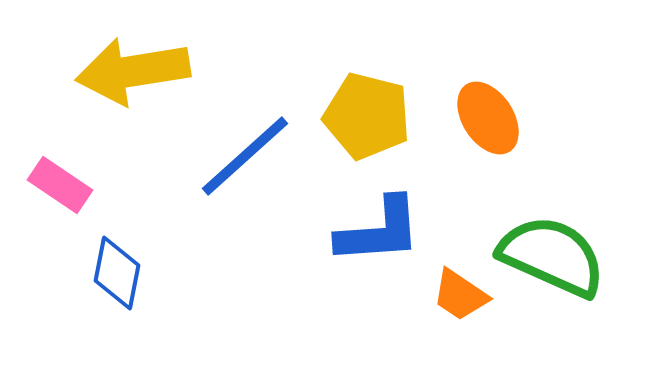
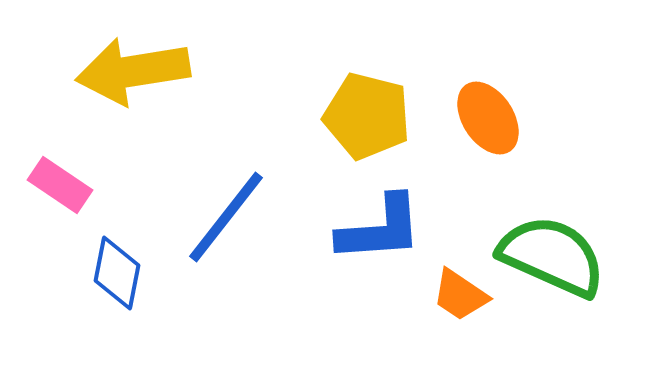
blue line: moved 19 px left, 61 px down; rotated 10 degrees counterclockwise
blue L-shape: moved 1 px right, 2 px up
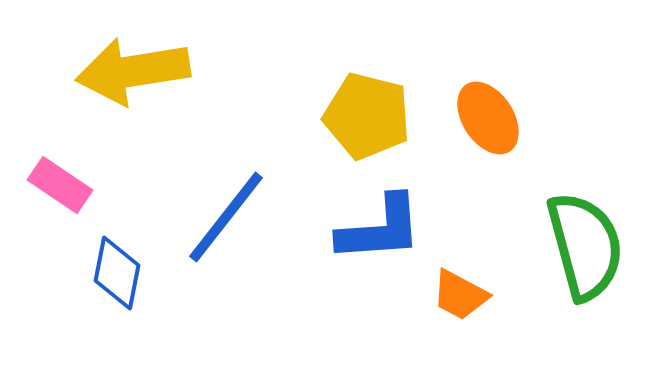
green semicircle: moved 33 px right, 10 px up; rotated 51 degrees clockwise
orange trapezoid: rotated 6 degrees counterclockwise
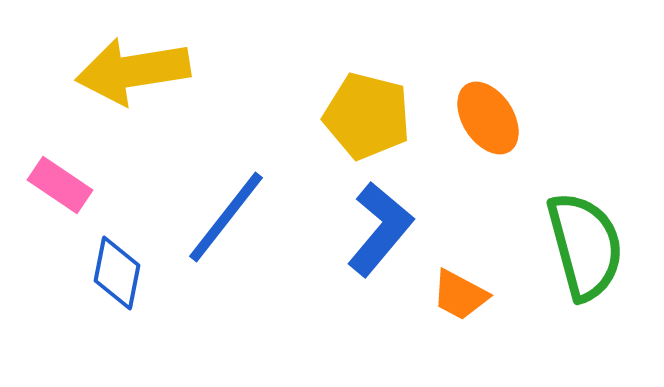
blue L-shape: rotated 46 degrees counterclockwise
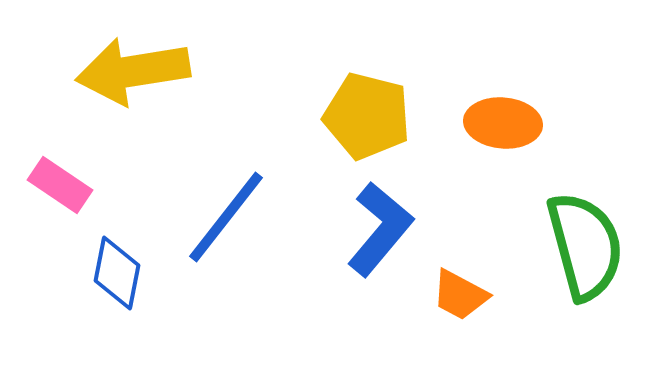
orange ellipse: moved 15 px right, 5 px down; rotated 52 degrees counterclockwise
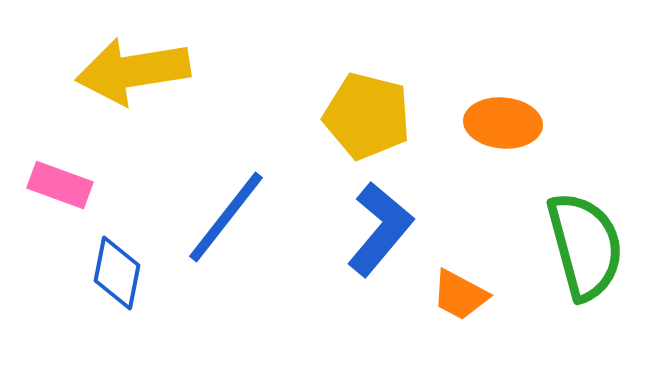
pink rectangle: rotated 14 degrees counterclockwise
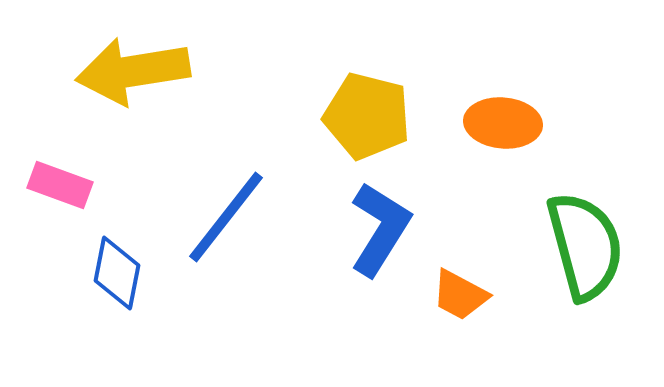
blue L-shape: rotated 8 degrees counterclockwise
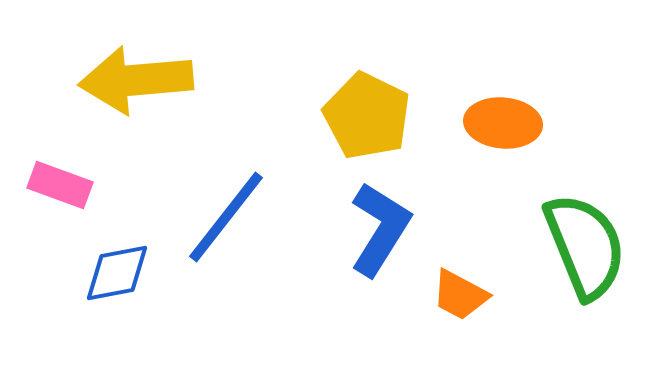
yellow arrow: moved 3 px right, 9 px down; rotated 4 degrees clockwise
yellow pentagon: rotated 12 degrees clockwise
green semicircle: rotated 7 degrees counterclockwise
blue diamond: rotated 68 degrees clockwise
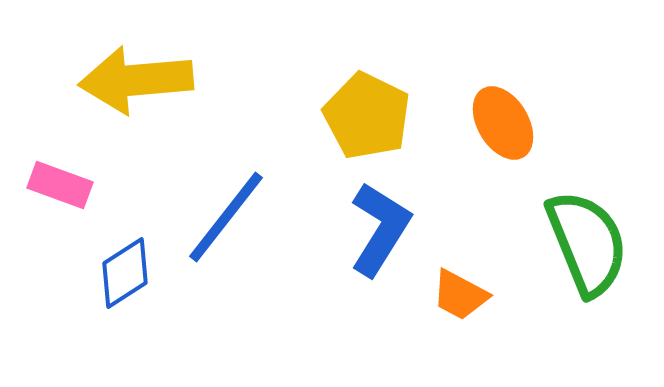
orange ellipse: rotated 54 degrees clockwise
green semicircle: moved 2 px right, 3 px up
blue diamond: moved 8 px right; rotated 22 degrees counterclockwise
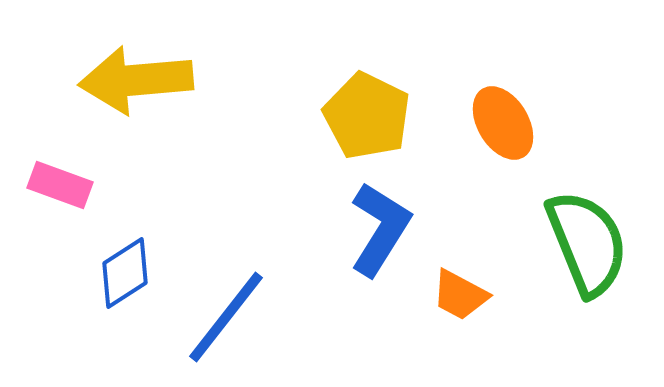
blue line: moved 100 px down
